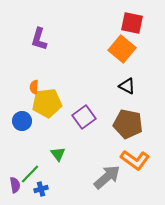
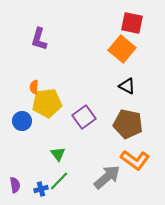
green line: moved 29 px right, 7 px down
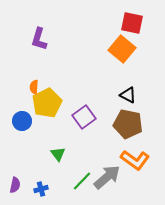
black triangle: moved 1 px right, 9 px down
yellow pentagon: rotated 20 degrees counterclockwise
green line: moved 23 px right
purple semicircle: rotated 21 degrees clockwise
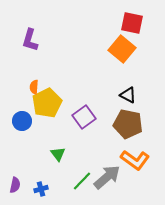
purple L-shape: moved 9 px left, 1 px down
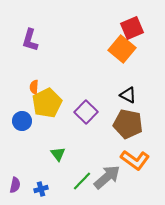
red square: moved 5 px down; rotated 35 degrees counterclockwise
purple square: moved 2 px right, 5 px up; rotated 10 degrees counterclockwise
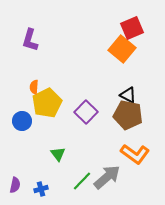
brown pentagon: moved 9 px up
orange L-shape: moved 6 px up
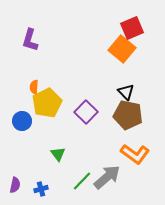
black triangle: moved 2 px left, 3 px up; rotated 18 degrees clockwise
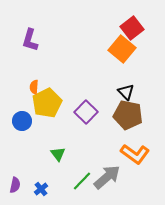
red square: rotated 15 degrees counterclockwise
blue cross: rotated 24 degrees counterclockwise
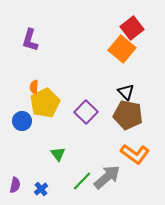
yellow pentagon: moved 2 px left
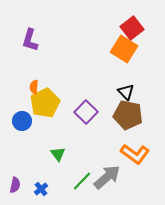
orange square: moved 2 px right; rotated 8 degrees counterclockwise
